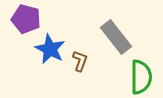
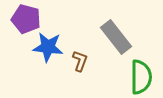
blue star: moved 2 px left, 2 px up; rotated 20 degrees counterclockwise
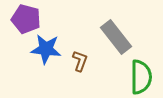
blue star: moved 2 px left, 2 px down
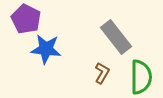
purple pentagon: rotated 12 degrees clockwise
brown L-shape: moved 22 px right, 12 px down; rotated 10 degrees clockwise
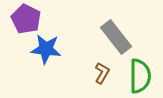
green semicircle: moved 1 px left, 1 px up
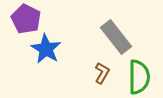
blue star: rotated 24 degrees clockwise
green semicircle: moved 1 px left, 1 px down
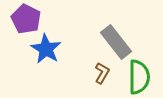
gray rectangle: moved 5 px down
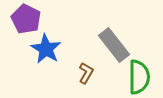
gray rectangle: moved 2 px left, 3 px down
brown L-shape: moved 16 px left
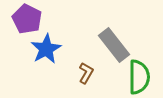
purple pentagon: moved 1 px right
blue star: rotated 12 degrees clockwise
